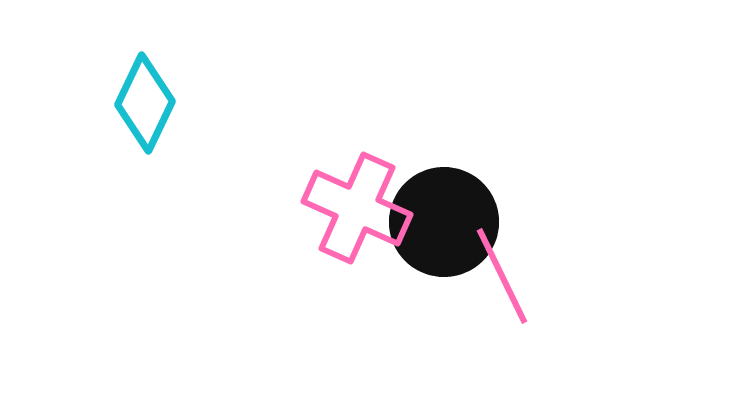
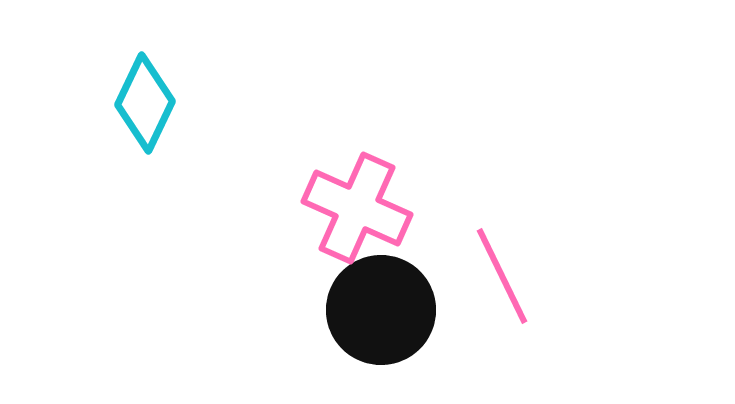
black circle: moved 63 px left, 88 px down
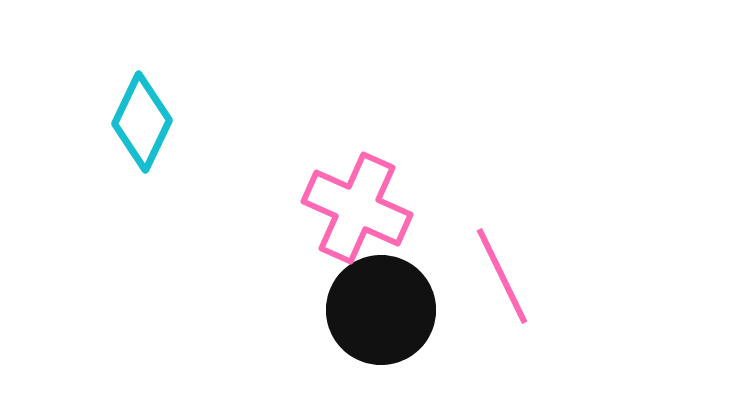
cyan diamond: moved 3 px left, 19 px down
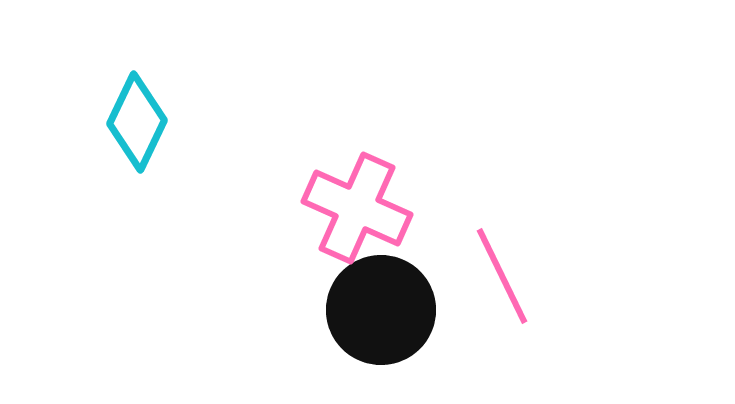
cyan diamond: moved 5 px left
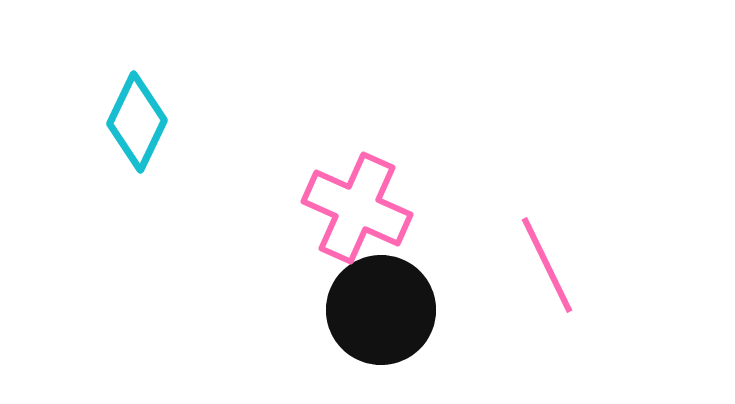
pink line: moved 45 px right, 11 px up
